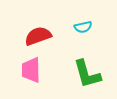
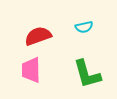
cyan semicircle: moved 1 px right
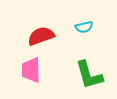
red semicircle: moved 3 px right
green L-shape: moved 2 px right, 1 px down
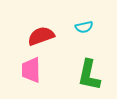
green L-shape: rotated 28 degrees clockwise
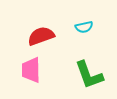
green L-shape: rotated 32 degrees counterclockwise
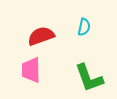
cyan semicircle: rotated 66 degrees counterclockwise
green L-shape: moved 3 px down
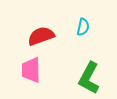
cyan semicircle: moved 1 px left
green L-shape: rotated 48 degrees clockwise
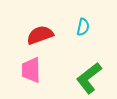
red semicircle: moved 1 px left, 1 px up
green L-shape: rotated 24 degrees clockwise
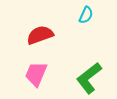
cyan semicircle: moved 3 px right, 12 px up; rotated 12 degrees clockwise
pink trapezoid: moved 5 px right, 4 px down; rotated 24 degrees clockwise
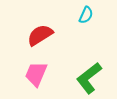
red semicircle: rotated 12 degrees counterclockwise
